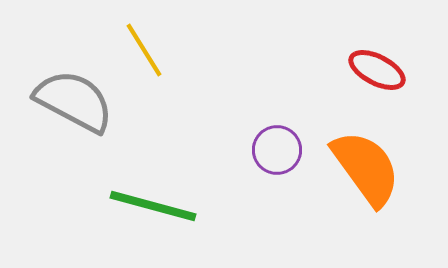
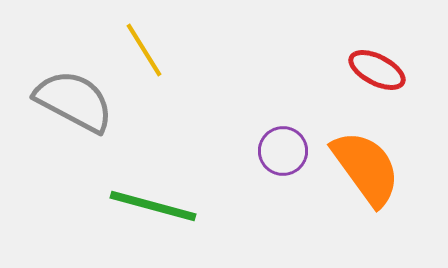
purple circle: moved 6 px right, 1 px down
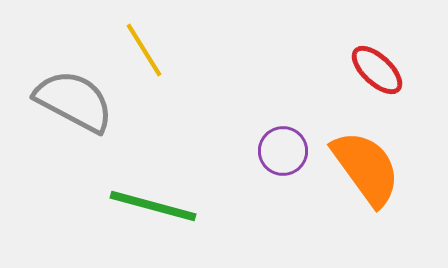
red ellipse: rotated 16 degrees clockwise
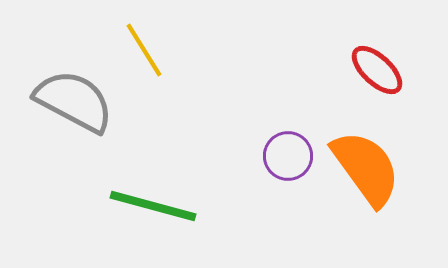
purple circle: moved 5 px right, 5 px down
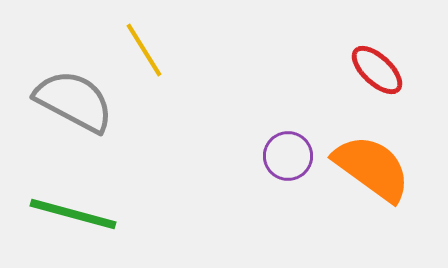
orange semicircle: moved 6 px right; rotated 18 degrees counterclockwise
green line: moved 80 px left, 8 px down
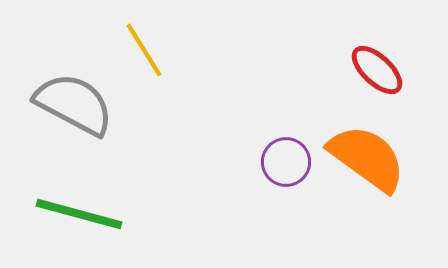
gray semicircle: moved 3 px down
purple circle: moved 2 px left, 6 px down
orange semicircle: moved 5 px left, 10 px up
green line: moved 6 px right
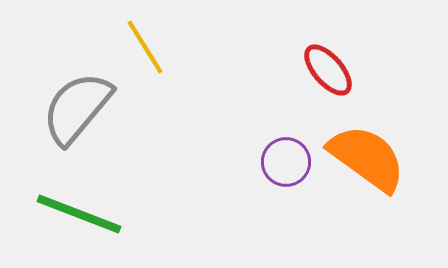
yellow line: moved 1 px right, 3 px up
red ellipse: moved 49 px left; rotated 6 degrees clockwise
gray semicircle: moved 3 px right, 4 px down; rotated 78 degrees counterclockwise
green line: rotated 6 degrees clockwise
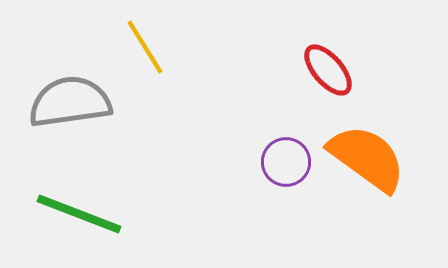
gray semicircle: moved 7 px left, 6 px up; rotated 42 degrees clockwise
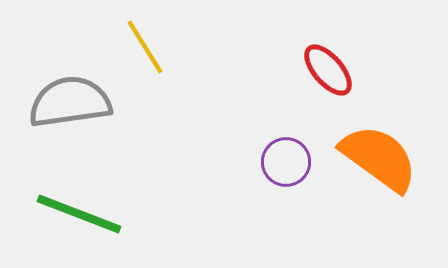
orange semicircle: moved 12 px right
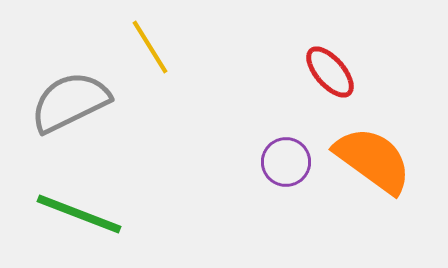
yellow line: moved 5 px right
red ellipse: moved 2 px right, 2 px down
gray semicircle: rotated 18 degrees counterclockwise
orange semicircle: moved 6 px left, 2 px down
